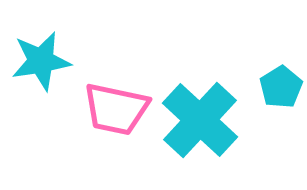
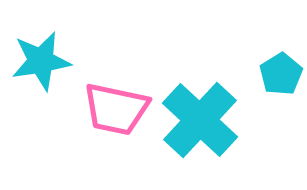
cyan pentagon: moved 13 px up
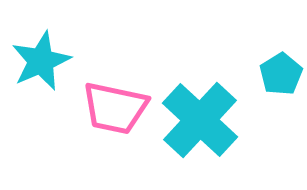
cyan star: rotated 14 degrees counterclockwise
pink trapezoid: moved 1 px left, 1 px up
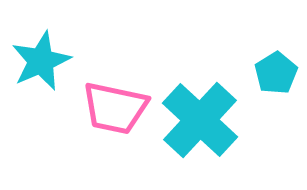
cyan pentagon: moved 5 px left, 1 px up
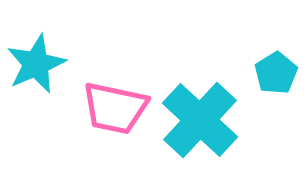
cyan star: moved 5 px left, 3 px down
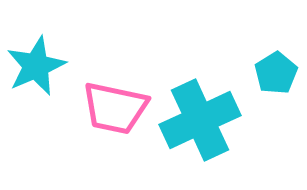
cyan star: moved 2 px down
cyan cross: rotated 22 degrees clockwise
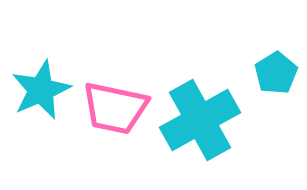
cyan star: moved 5 px right, 24 px down
cyan cross: rotated 4 degrees counterclockwise
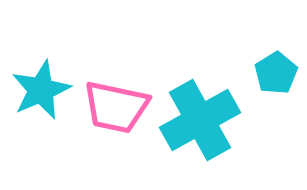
pink trapezoid: moved 1 px right, 1 px up
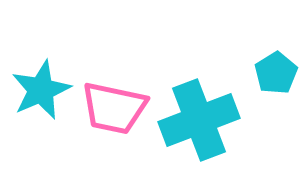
pink trapezoid: moved 2 px left, 1 px down
cyan cross: moved 1 px left; rotated 8 degrees clockwise
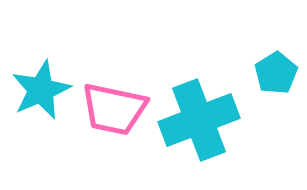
pink trapezoid: moved 1 px down
